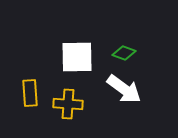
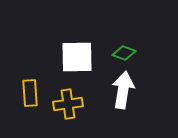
white arrow: moved 1 px left, 1 px down; rotated 117 degrees counterclockwise
yellow cross: rotated 12 degrees counterclockwise
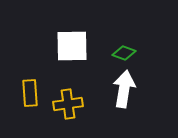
white square: moved 5 px left, 11 px up
white arrow: moved 1 px right, 1 px up
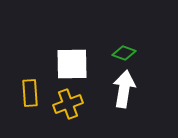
white square: moved 18 px down
yellow cross: rotated 12 degrees counterclockwise
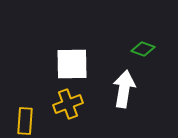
green diamond: moved 19 px right, 4 px up
yellow rectangle: moved 5 px left, 28 px down; rotated 8 degrees clockwise
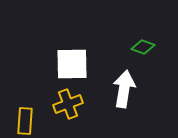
green diamond: moved 2 px up
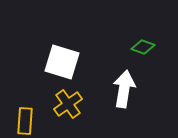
white square: moved 10 px left, 2 px up; rotated 18 degrees clockwise
yellow cross: rotated 16 degrees counterclockwise
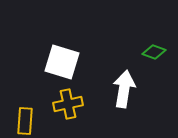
green diamond: moved 11 px right, 5 px down
yellow cross: rotated 24 degrees clockwise
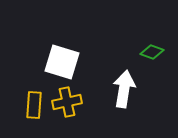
green diamond: moved 2 px left
yellow cross: moved 1 px left, 2 px up
yellow rectangle: moved 9 px right, 16 px up
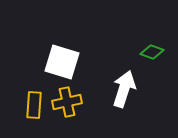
white arrow: rotated 9 degrees clockwise
